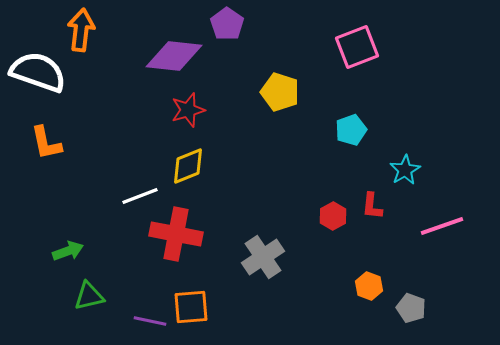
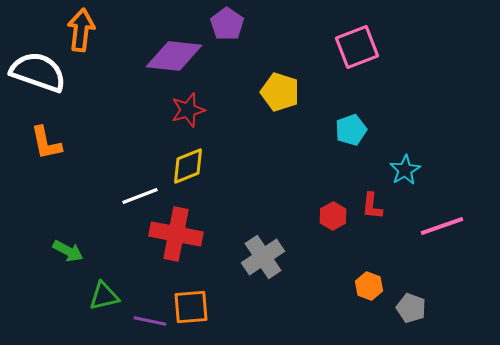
green arrow: rotated 48 degrees clockwise
green triangle: moved 15 px right
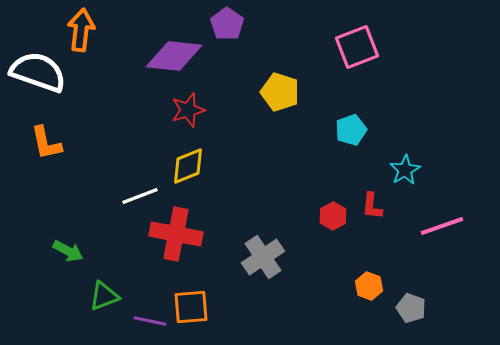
green triangle: rotated 8 degrees counterclockwise
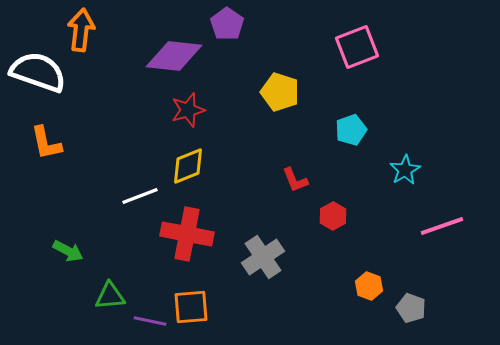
red L-shape: moved 77 px left, 26 px up; rotated 28 degrees counterclockwise
red cross: moved 11 px right
green triangle: moved 6 px right; rotated 16 degrees clockwise
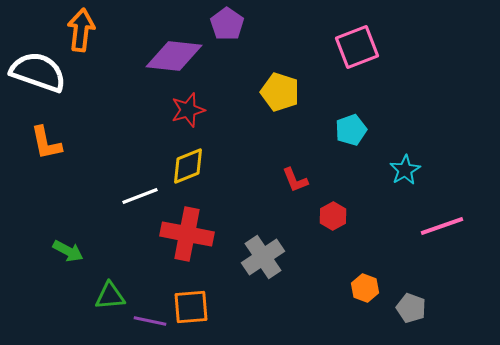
orange hexagon: moved 4 px left, 2 px down
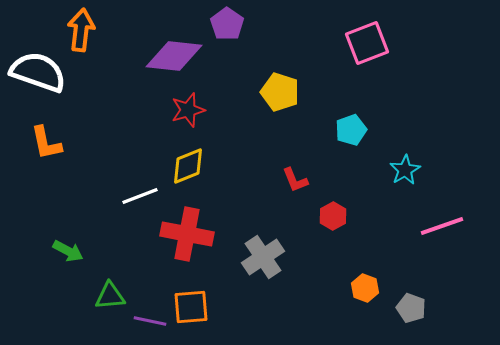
pink square: moved 10 px right, 4 px up
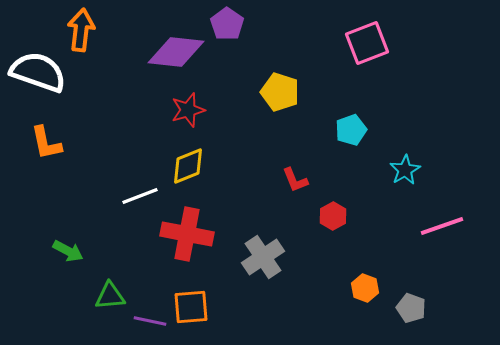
purple diamond: moved 2 px right, 4 px up
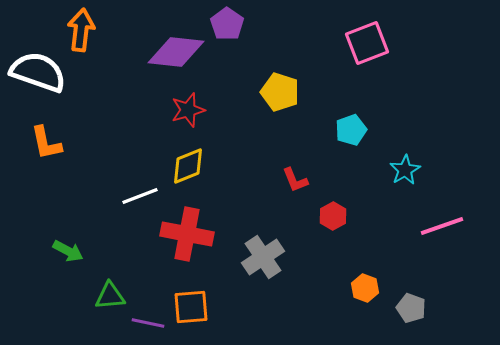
purple line: moved 2 px left, 2 px down
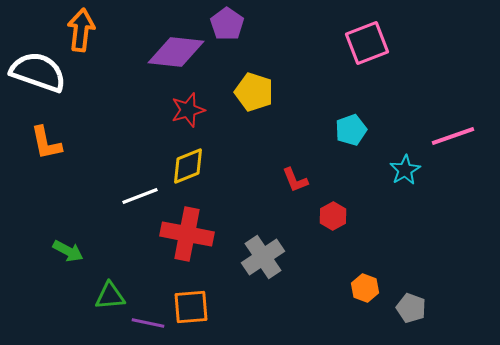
yellow pentagon: moved 26 px left
pink line: moved 11 px right, 90 px up
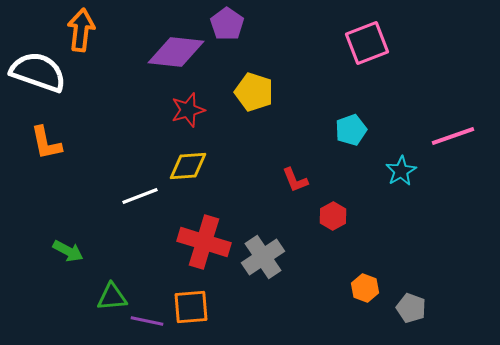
yellow diamond: rotated 18 degrees clockwise
cyan star: moved 4 px left, 1 px down
red cross: moved 17 px right, 8 px down; rotated 6 degrees clockwise
green triangle: moved 2 px right, 1 px down
purple line: moved 1 px left, 2 px up
